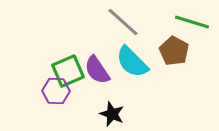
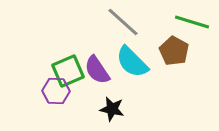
black star: moved 5 px up; rotated 10 degrees counterclockwise
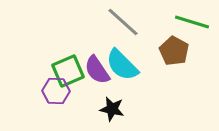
cyan semicircle: moved 10 px left, 3 px down
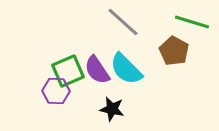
cyan semicircle: moved 4 px right, 4 px down
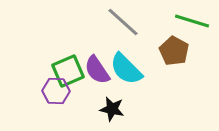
green line: moved 1 px up
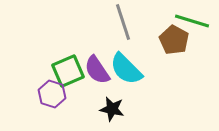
gray line: rotated 30 degrees clockwise
brown pentagon: moved 11 px up
purple hexagon: moved 4 px left, 3 px down; rotated 16 degrees clockwise
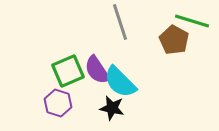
gray line: moved 3 px left
cyan semicircle: moved 6 px left, 13 px down
purple hexagon: moved 6 px right, 9 px down
black star: moved 1 px up
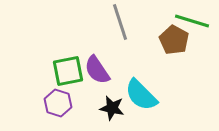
green square: rotated 12 degrees clockwise
cyan semicircle: moved 21 px right, 13 px down
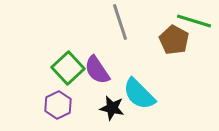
green line: moved 2 px right
green square: moved 3 px up; rotated 32 degrees counterclockwise
cyan semicircle: moved 2 px left, 1 px up
purple hexagon: moved 2 px down; rotated 16 degrees clockwise
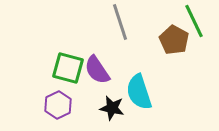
green line: rotated 48 degrees clockwise
green square: rotated 32 degrees counterclockwise
cyan semicircle: moved 2 px up; rotated 27 degrees clockwise
